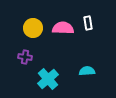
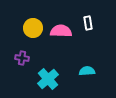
pink semicircle: moved 2 px left, 3 px down
purple cross: moved 3 px left, 1 px down
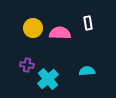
pink semicircle: moved 1 px left, 2 px down
purple cross: moved 5 px right, 7 px down
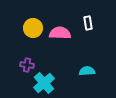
cyan cross: moved 4 px left, 4 px down
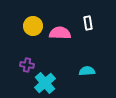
yellow circle: moved 2 px up
cyan cross: moved 1 px right
